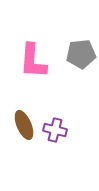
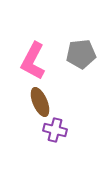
pink L-shape: rotated 24 degrees clockwise
brown ellipse: moved 16 px right, 23 px up
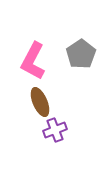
gray pentagon: rotated 28 degrees counterclockwise
purple cross: rotated 35 degrees counterclockwise
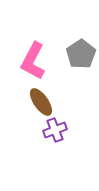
brown ellipse: moved 1 px right; rotated 12 degrees counterclockwise
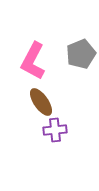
gray pentagon: rotated 12 degrees clockwise
purple cross: rotated 15 degrees clockwise
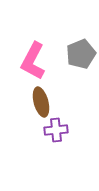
brown ellipse: rotated 20 degrees clockwise
purple cross: moved 1 px right
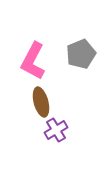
purple cross: rotated 25 degrees counterclockwise
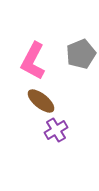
brown ellipse: moved 1 px up; rotated 36 degrees counterclockwise
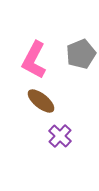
pink L-shape: moved 1 px right, 1 px up
purple cross: moved 4 px right, 6 px down; rotated 15 degrees counterclockwise
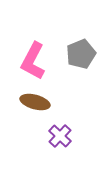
pink L-shape: moved 1 px left, 1 px down
brown ellipse: moved 6 px left, 1 px down; rotated 24 degrees counterclockwise
